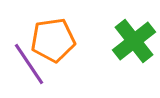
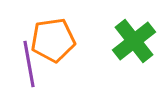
purple line: rotated 24 degrees clockwise
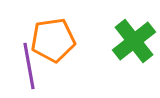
purple line: moved 2 px down
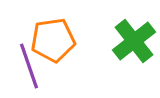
purple line: rotated 9 degrees counterclockwise
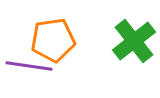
purple line: rotated 63 degrees counterclockwise
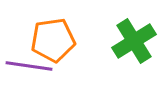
green cross: rotated 6 degrees clockwise
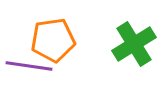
green cross: moved 3 px down
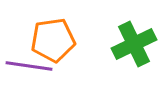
green cross: rotated 6 degrees clockwise
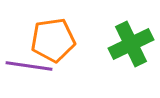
green cross: moved 3 px left
